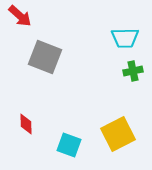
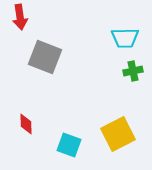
red arrow: moved 1 px down; rotated 40 degrees clockwise
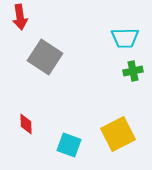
gray square: rotated 12 degrees clockwise
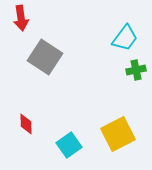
red arrow: moved 1 px right, 1 px down
cyan trapezoid: rotated 52 degrees counterclockwise
green cross: moved 3 px right, 1 px up
cyan square: rotated 35 degrees clockwise
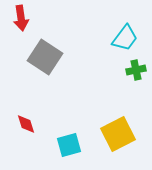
red diamond: rotated 15 degrees counterclockwise
cyan square: rotated 20 degrees clockwise
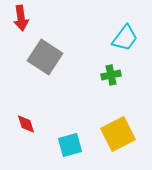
green cross: moved 25 px left, 5 px down
cyan square: moved 1 px right
